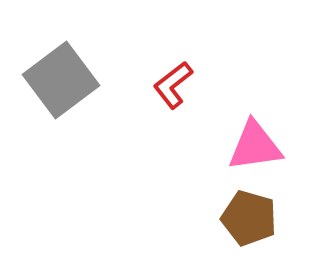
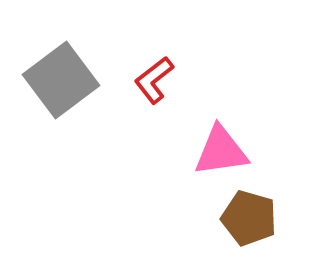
red L-shape: moved 19 px left, 5 px up
pink triangle: moved 34 px left, 5 px down
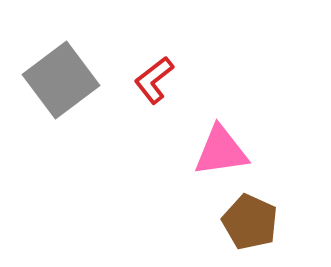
brown pentagon: moved 1 px right, 4 px down; rotated 8 degrees clockwise
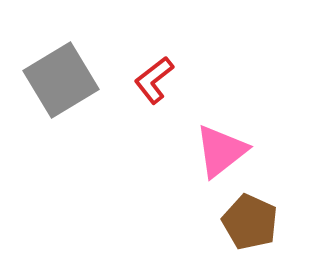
gray square: rotated 6 degrees clockwise
pink triangle: rotated 30 degrees counterclockwise
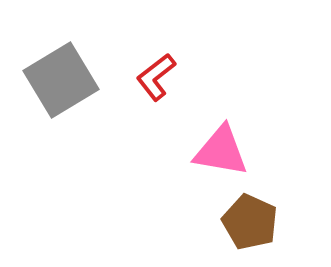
red L-shape: moved 2 px right, 3 px up
pink triangle: rotated 48 degrees clockwise
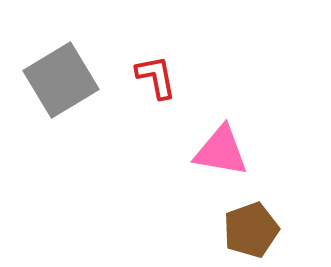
red L-shape: rotated 117 degrees clockwise
brown pentagon: moved 1 px right, 8 px down; rotated 28 degrees clockwise
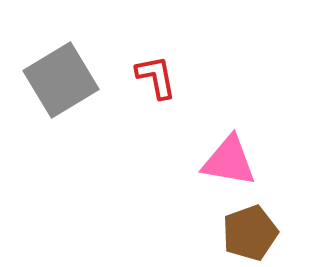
pink triangle: moved 8 px right, 10 px down
brown pentagon: moved 1 px left, 3 px down
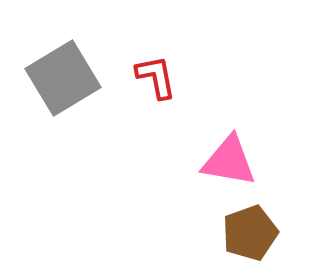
gray square: moved 2 px right, 2 px up
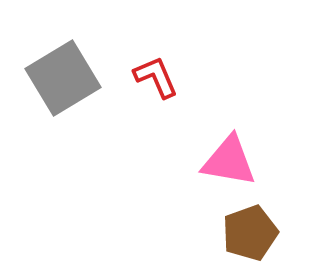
red L-shape: rotated 12 degrees counterclockwise
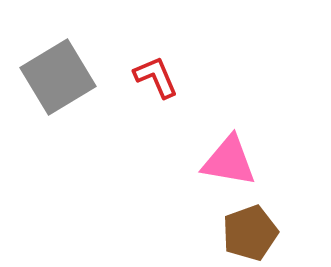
gray square: moved 5 px left, 1 px up
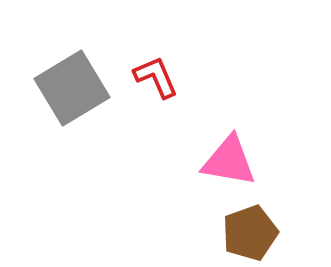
gray square: moved 14 px right, 11 px down
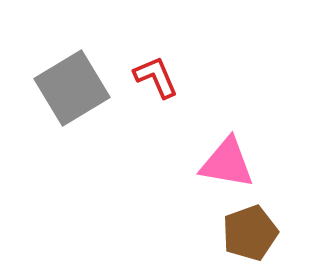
pink triangle: moved 2 px left, 2 px down
